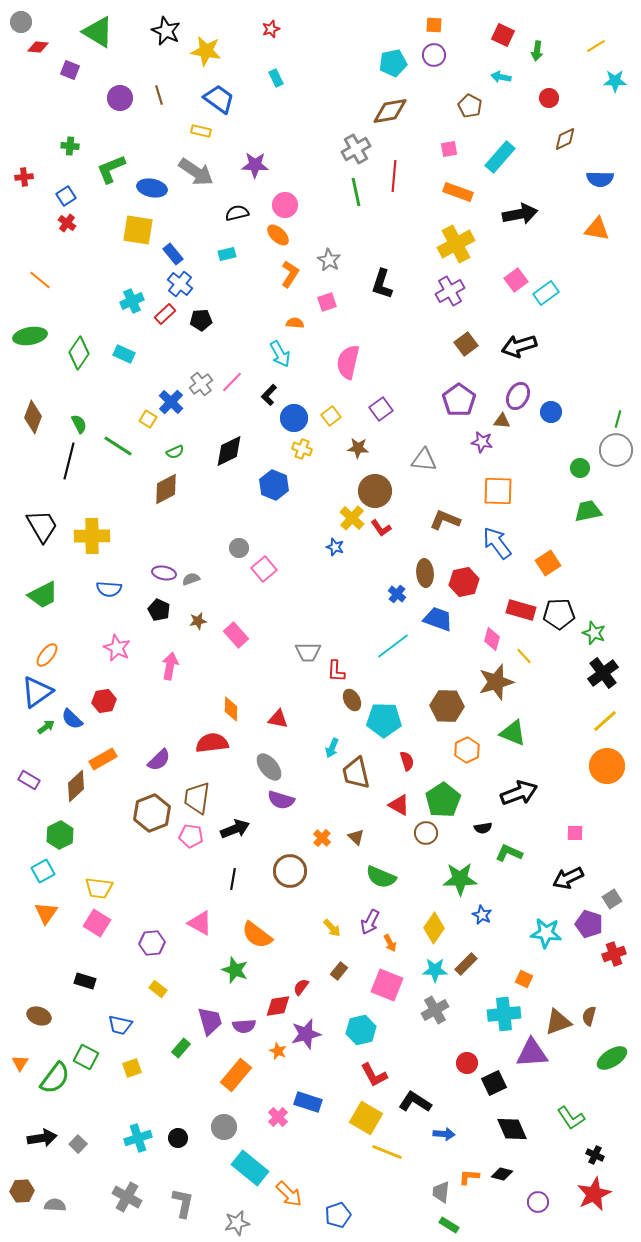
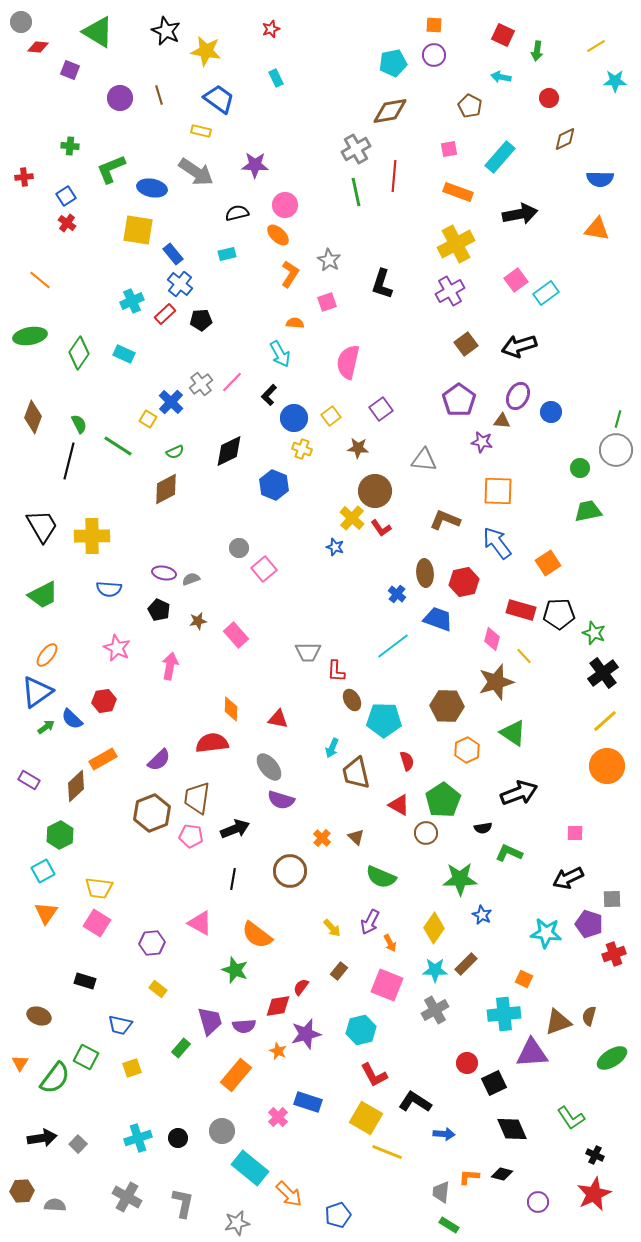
green triangle at (513, 733): rotated 12 degrees clockwise
gray square at (612, 899): rotated 30 degrees clockwise
gray circle at (224, 1127): moved 2 px left, 4 px down
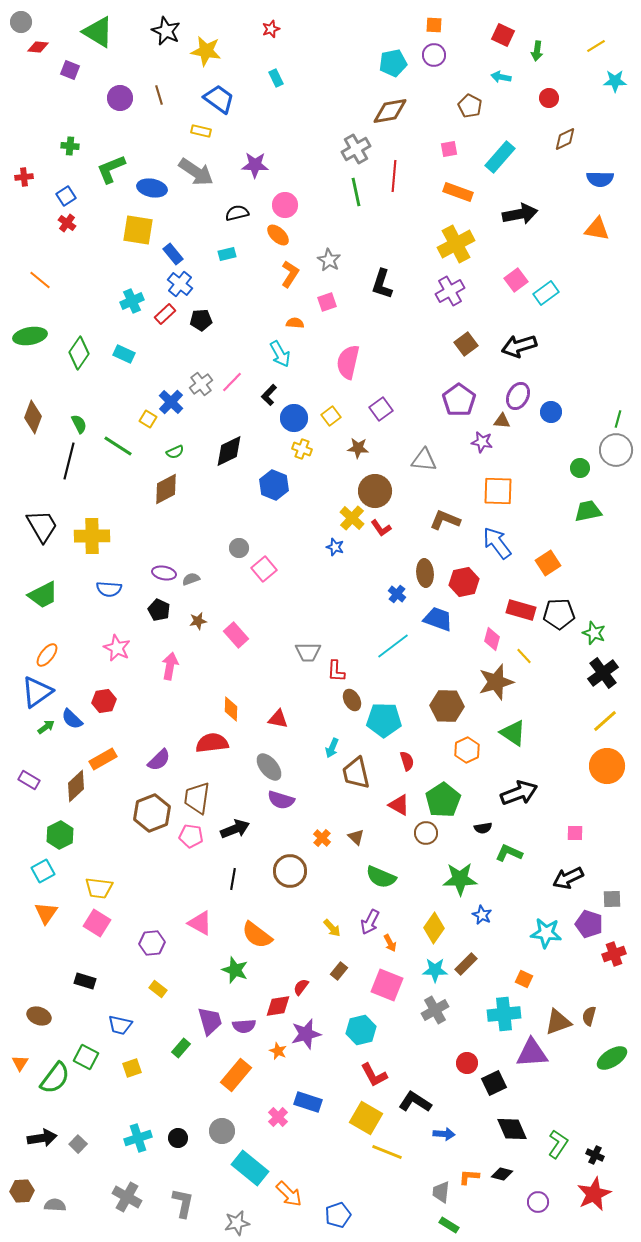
green L-shape at (571, 1118): moved 13 px left, 26 px down; rotated 112 degrees counterclockwise
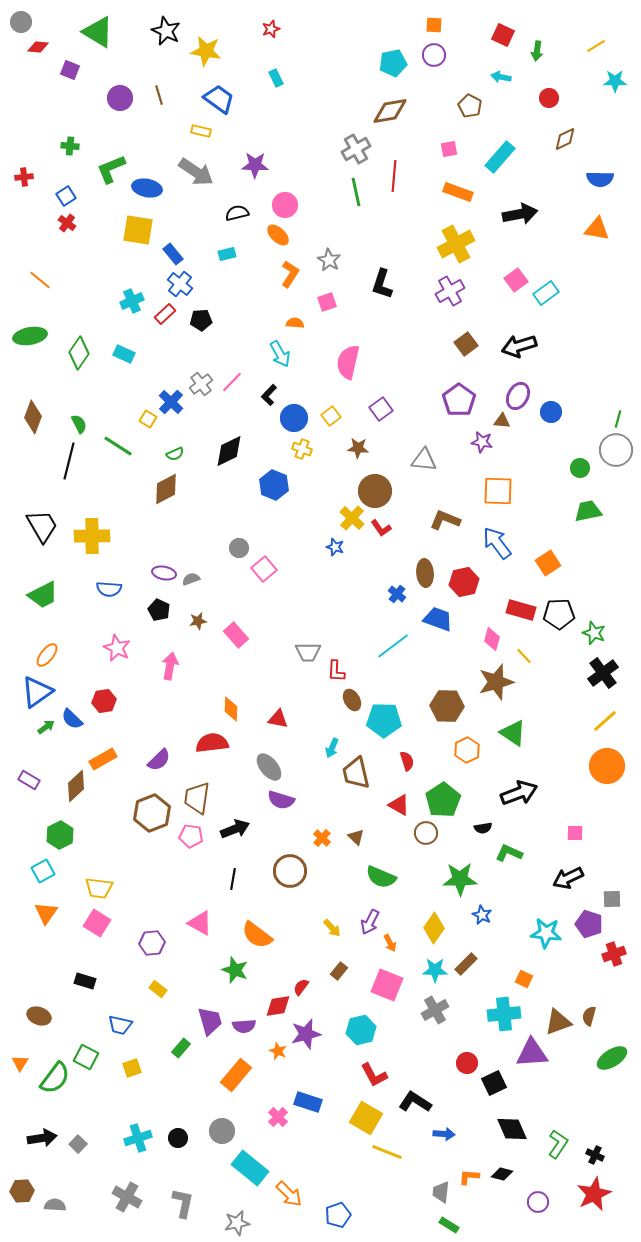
blue ellipse at (152, 188): moved 5 px left
green semicircle at (175, 452): moved 2 px down
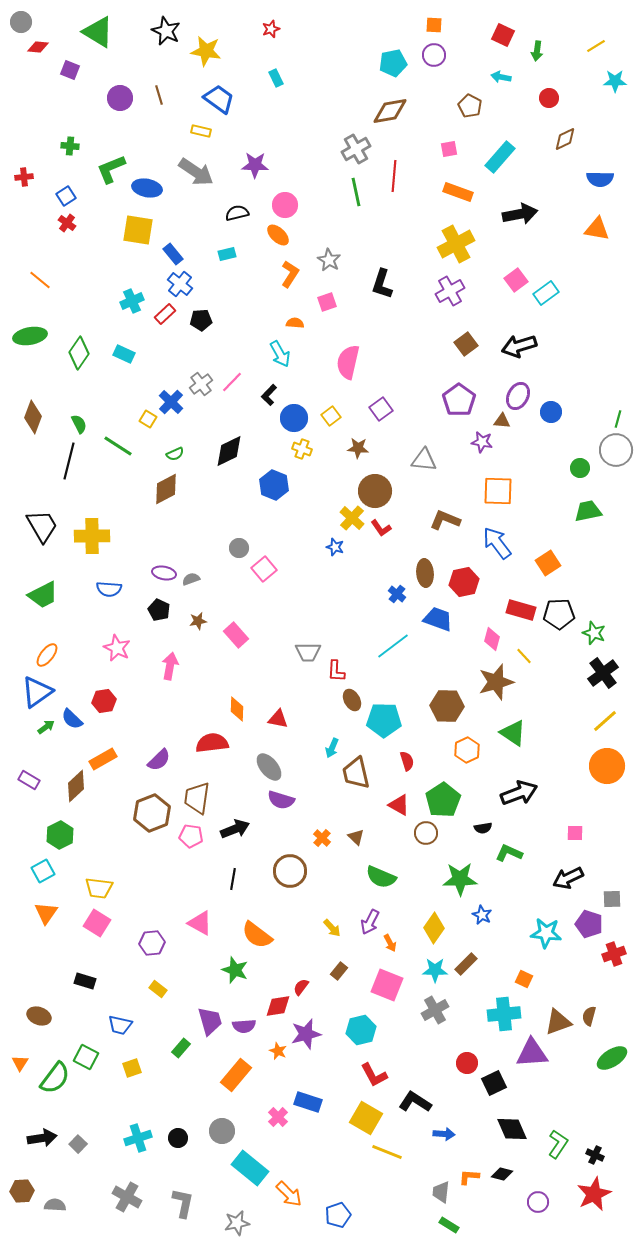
orange diamond at (231, 709): moved 6 px right
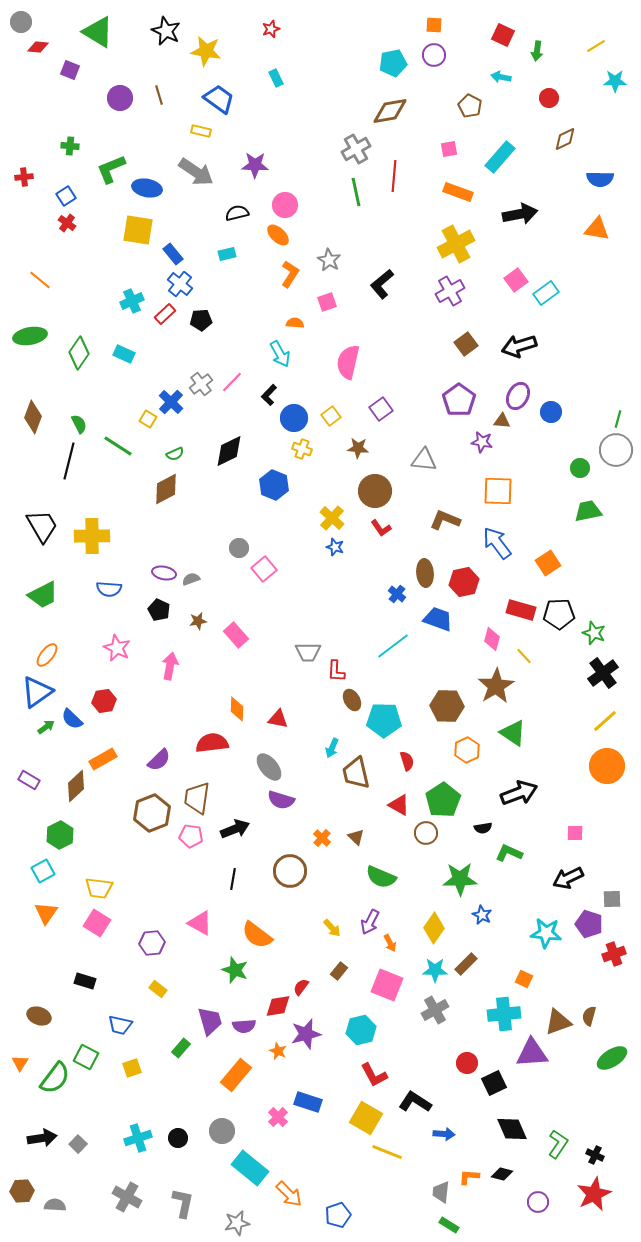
black L-shape at (382, 284): rotated 32 degrees clockwise
yellow cross at (352, 518): moved 20 px left
brown star at (496, 682): moved 4 px down; rotated 15 degrees counterclockwise
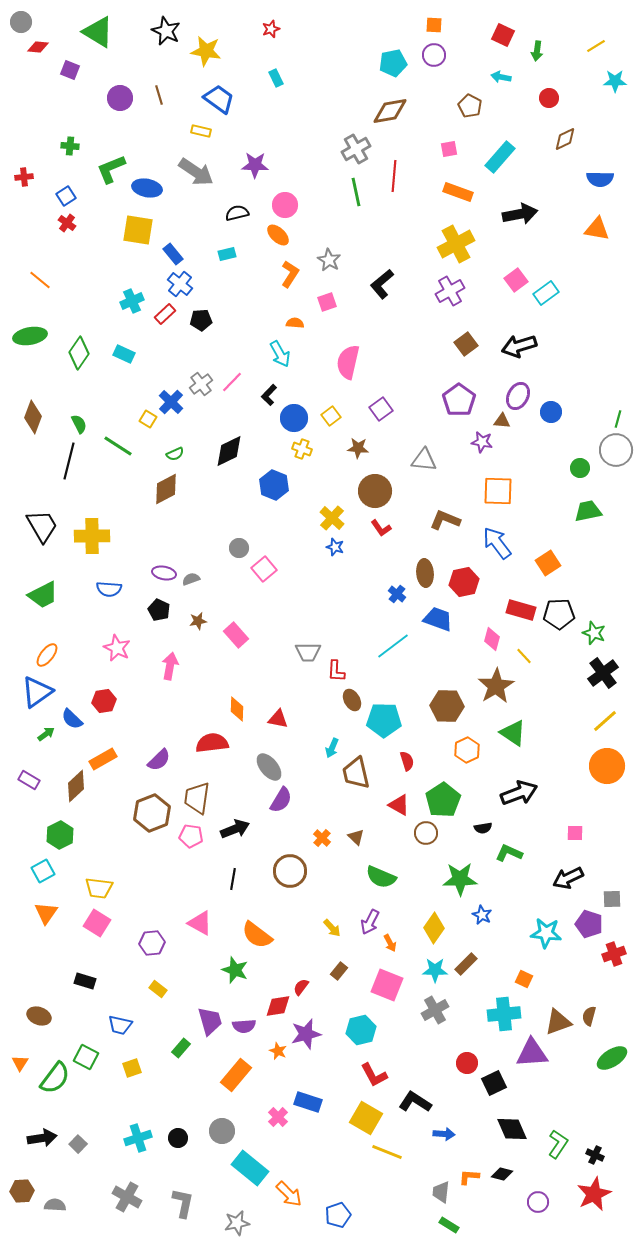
green arrow at (46, 727): moved 7 px down
purple semicircle at (281, 800): rotated 76 degrees counterclockwise
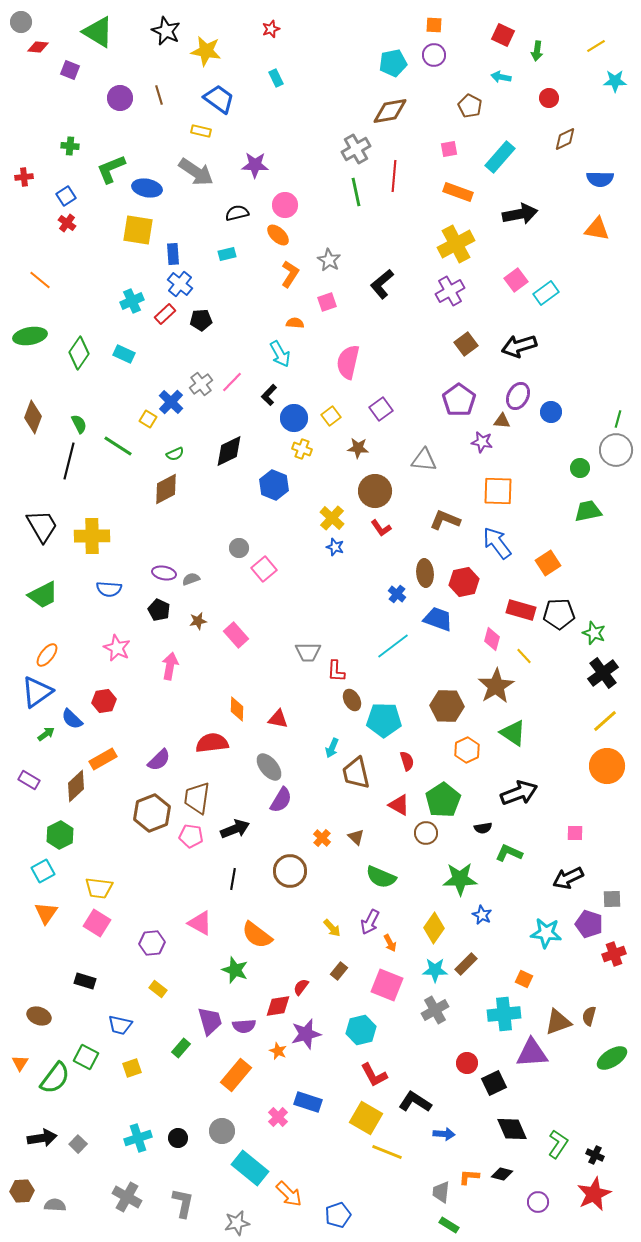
blue rectangle at (173, 254): rotated 35 degrees clockwise
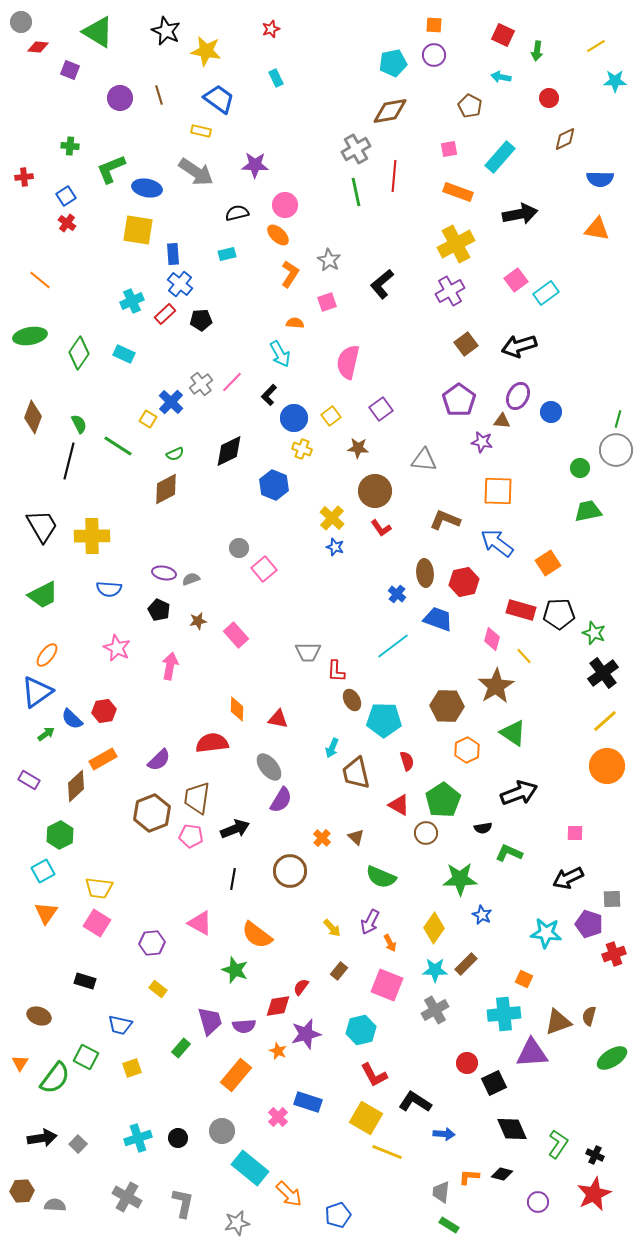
blue arrow at (497, 543): rotated 16 degrees counterclockwise
red hexagon at (104, 701): moved 10 px down
